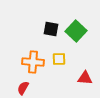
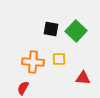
red triangle: moved 2 px left
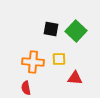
red triangle: moved 8 px left
red semicircle: moved 3 px right; rotated 40 degrees counterclockwise
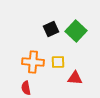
black square: rotated 35 degrees counterclockwise
yellow square: moved 1 px left, 3 px down
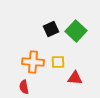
red semicircle: moved 2 px left, 1 px up
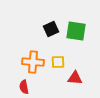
green square: rotated 35 degrees counterclockwise
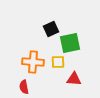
green square: moved 6 px left, 12 px down; rotated 20 degrees counterclockwise
red triangle: moved 1 px left, 1 px down
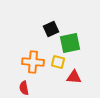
yellow square: rotated 16 degrees clockwise
red triangle: moved 2 px up
red semicircle: moved 1 px down
